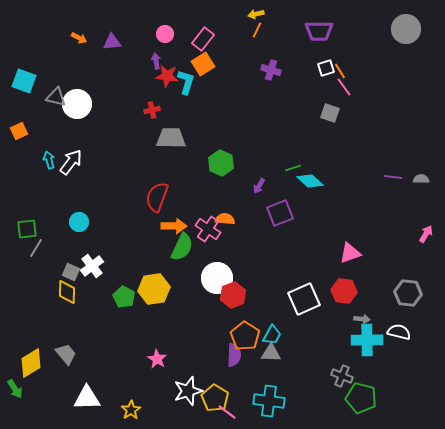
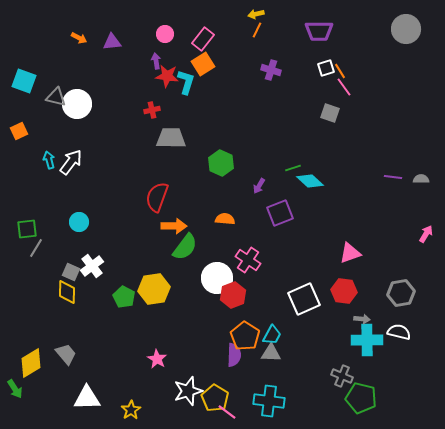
pink cross at (208, 229): moved 40 px right, 31 px down
green semicircle at (182, 247): moved 3 px right; rotated 12 degrees clockwise
gray hexagon at (408, 293): moved 7 px left; rotated 16 degrees counterclockwise
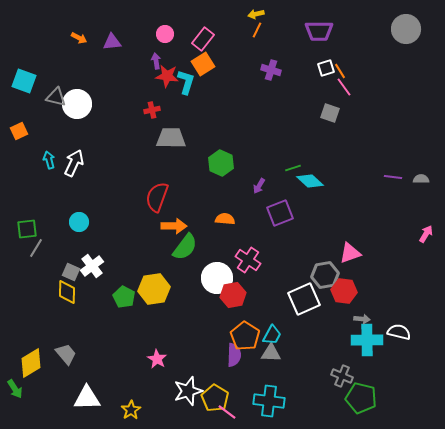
white arrow at (71, 162): moved 3 px right, 1 px down; rotated 12 degrees counterclockwise
gray hexagon at (401, 293): moved 76 px left, 18 px up
red hexagon at (233, 295): rotated 10 degrees clockwise
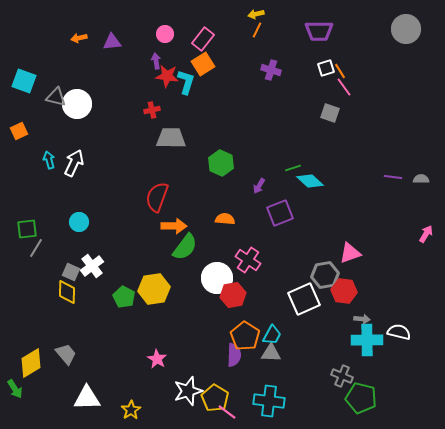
orange arrow at (79, 38): rotated 140 degrees clockwise
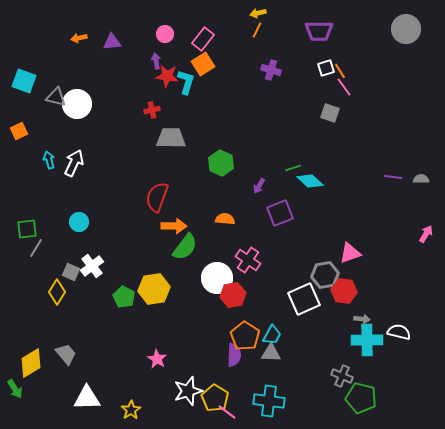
yellow arrow at (256, 14): moved 2 px right, 1 px up
yellow diamond at (67, 292): moved 10 px left; rotated 30 degrees clockwise
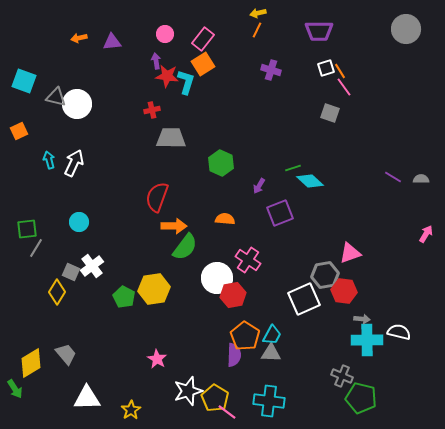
purple line at (393, 177): rotated 24 degrees clockwise
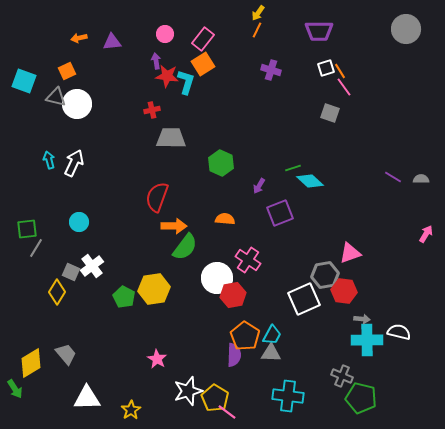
yellow arrow at (258, 13): rotated 42 degrees counterclockwise
orange square at (19, 131): moved 48 px right, 60 px up
cyan cross at (269, 401): moved 19 px right, 5 px up
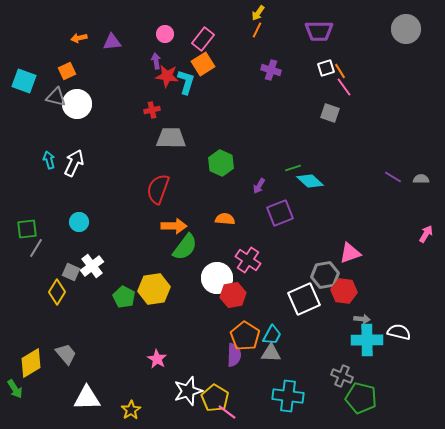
red semicircle at (157, 197): moved 1 px right, 8 px up
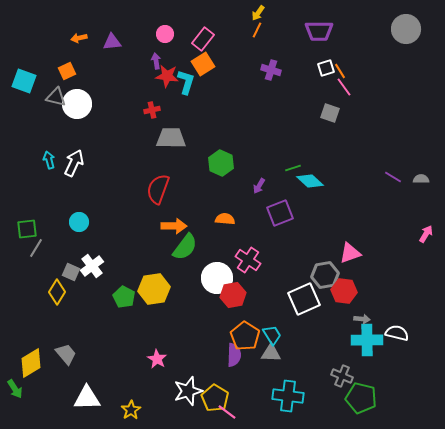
white semicircle at (399, 332): moved 2 px left, 1 px down
cyan trapezoid at (272, 335): rotated 60 degrees counterclockwise
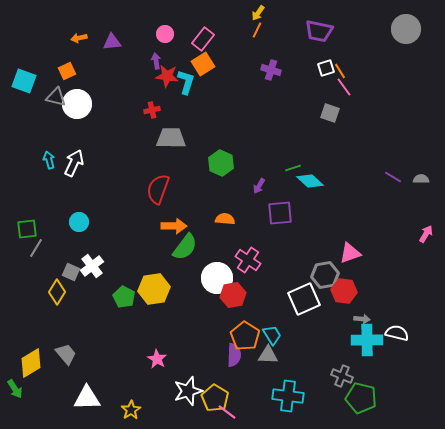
purple trapezoid at (319, 31): rotated 12 degrees clockwise
purple square at (280, 213): rotated 16 degrees clockwise
gray triangle at (271, 353): moved 3 px left, 2 px down
